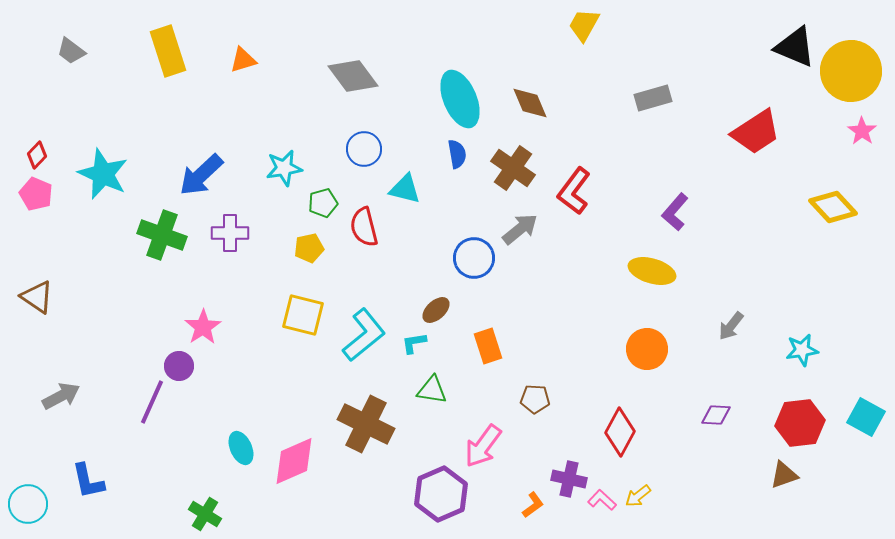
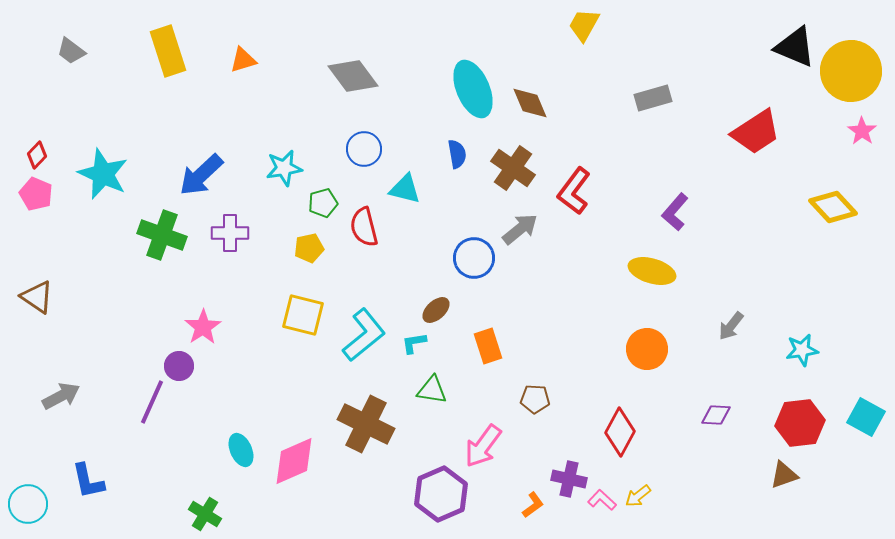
cyan ellipse at (460, 99): moved 13 px right, 10 px up
cyan ellipse at (241, 448): moved 2 px down
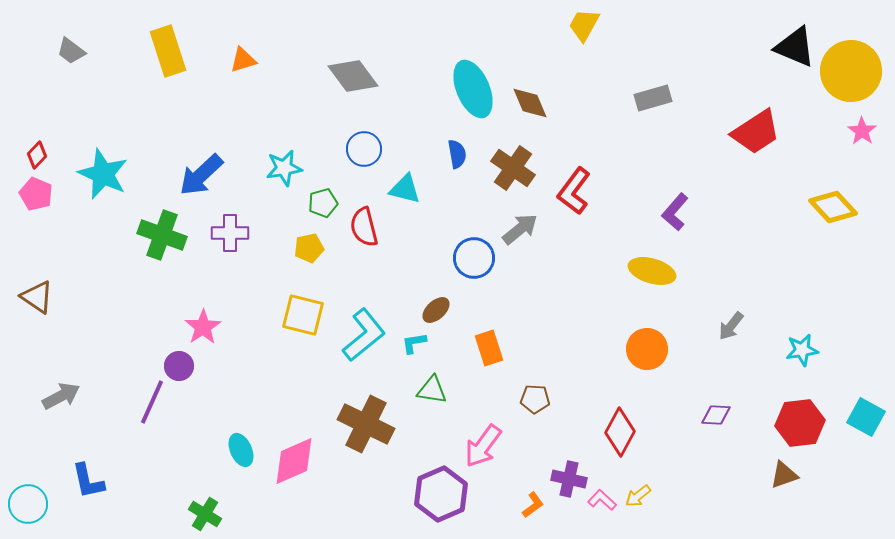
orange rectangle at (488, 346): moved 1 px right, 2 px down
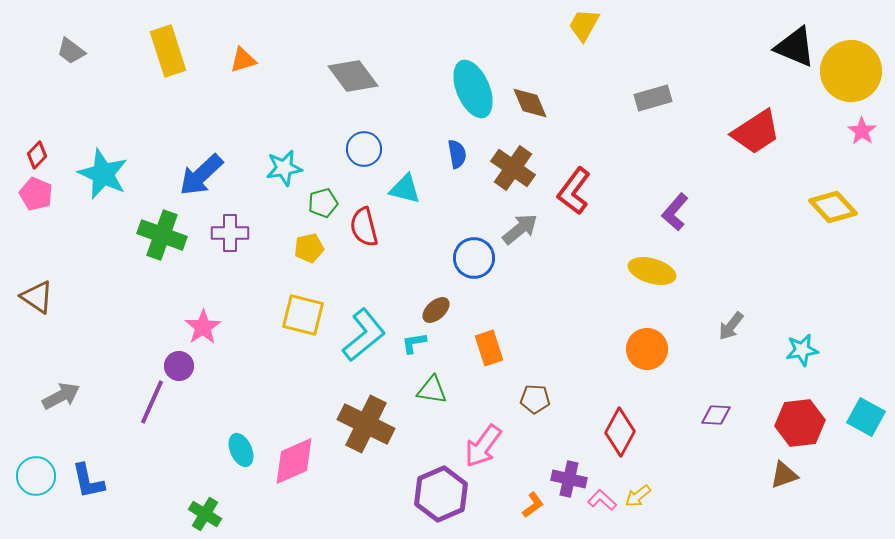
cyan circle at (28, 504): moved 8 px right, 28 px up
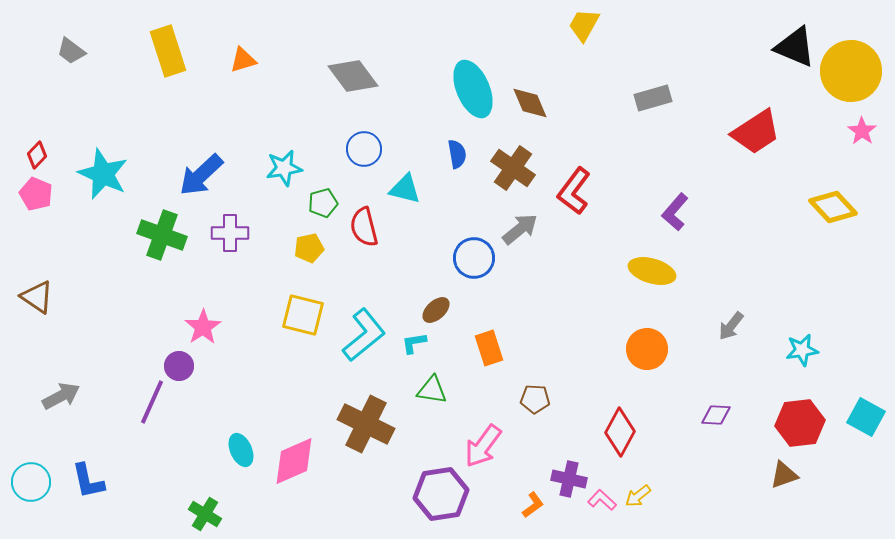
cyan circle at (36, 476): moved 5 px left, 6 px down
purple hexagon at (441, 494): rotated 14 degrees clockwise
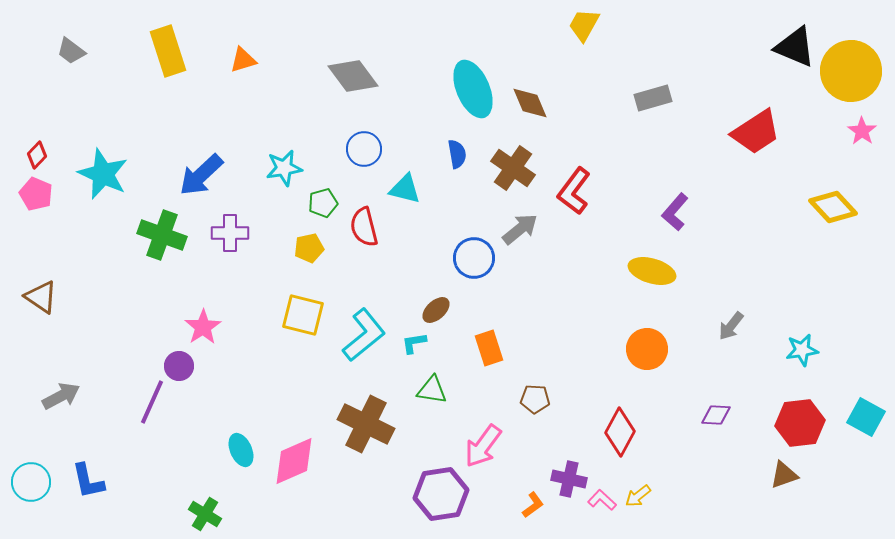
brown triangle at (37, 297): moved 4 px right
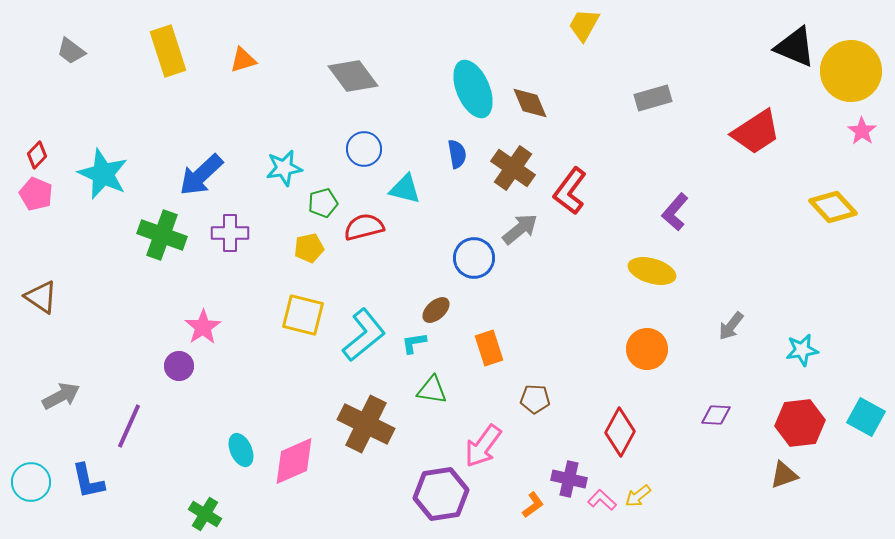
red L-shape at (574, 191): moved 4 px left
red semicircle at (364, 227): rotated 90 degrees clockwise
purple line at (152, 402): moved 23 px left, 24 px down
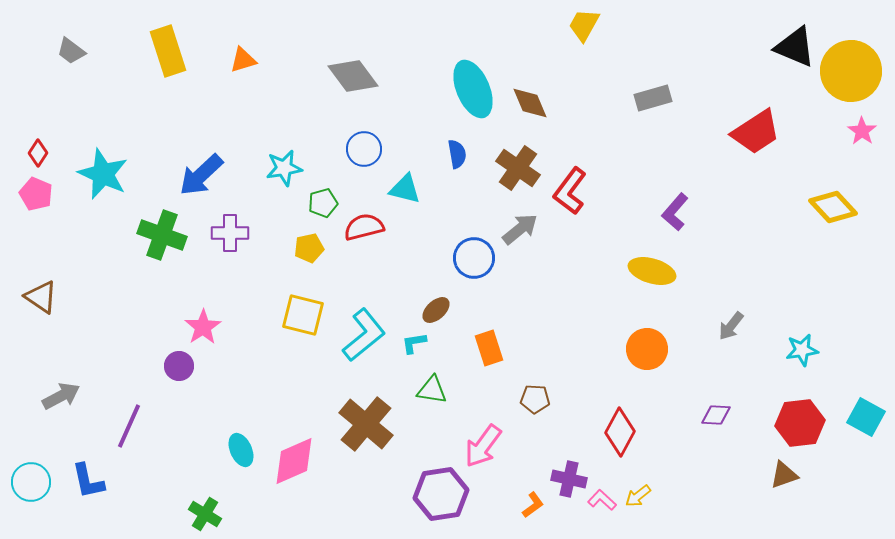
red diamond at (37, 155): moved 1 px right, 2 px up; rotated 12 degrees counterclockwise
brown cross at (513, 168): moved 5 px right
brown cross at (366, 424): rotated 14 degrees clockwise
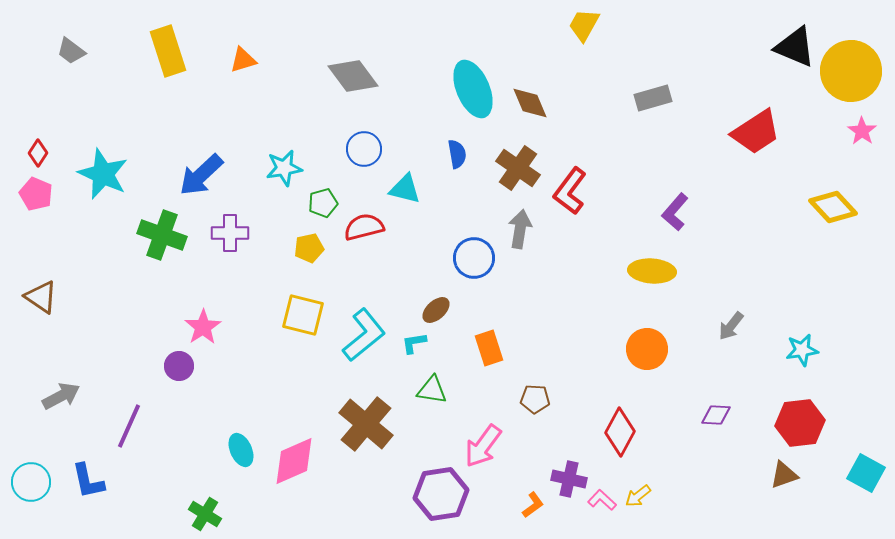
gray arrow at (520, 229): rotated 42 degrees counterclockwise
yellow ellipse at (652, 271): rotated 12 degrees counterclockwise
cyan square at (866, 417): moved 56 px down
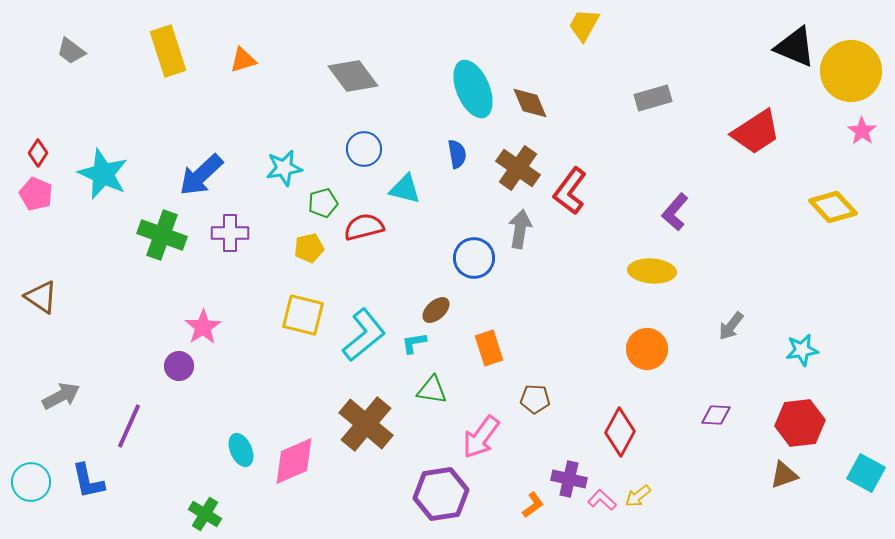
pink arrow at (483, 446): moved 2 px left, 9 px up
